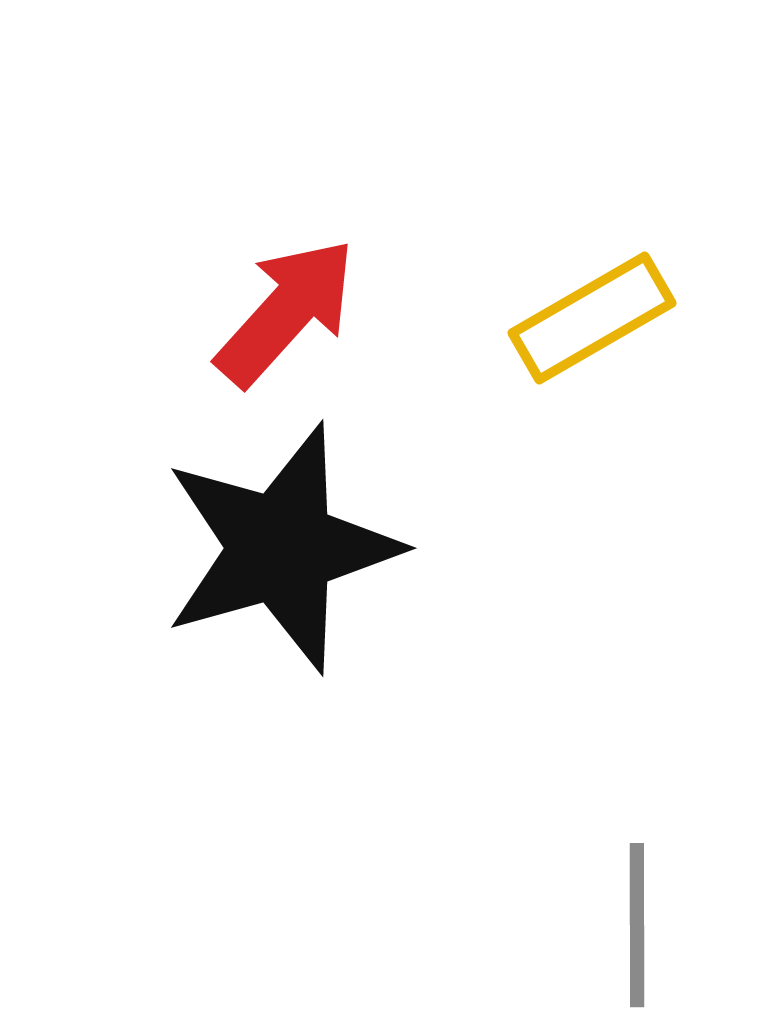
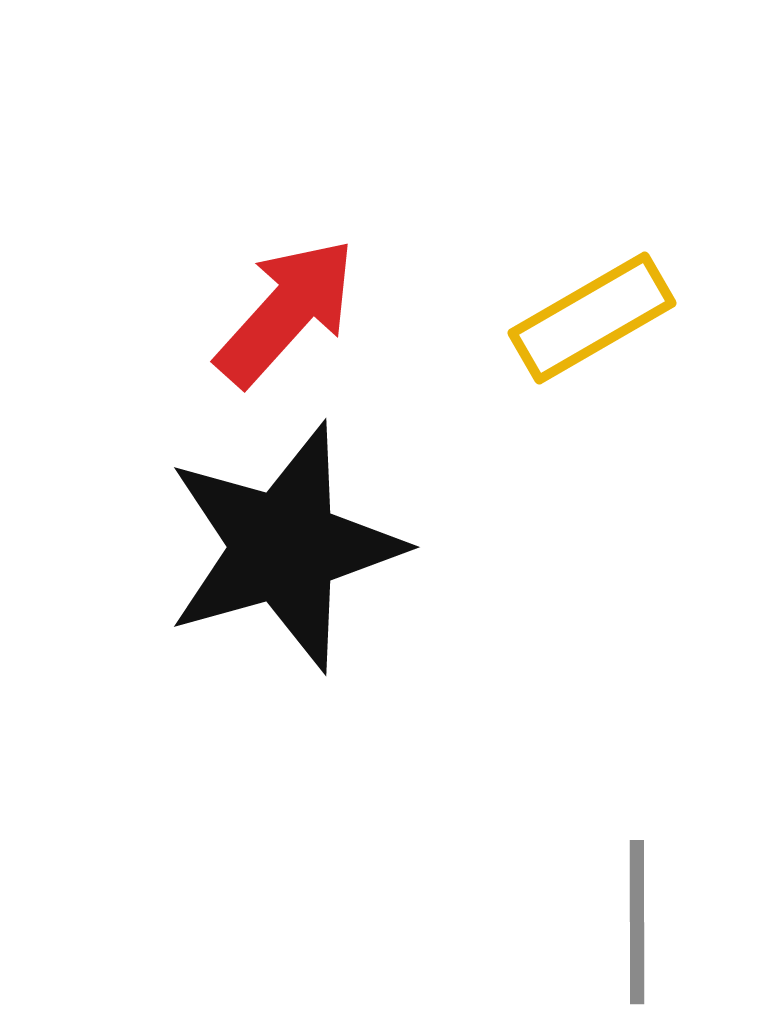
black star: moved 3 px right, 1 px up
gray line: moved 3 px up
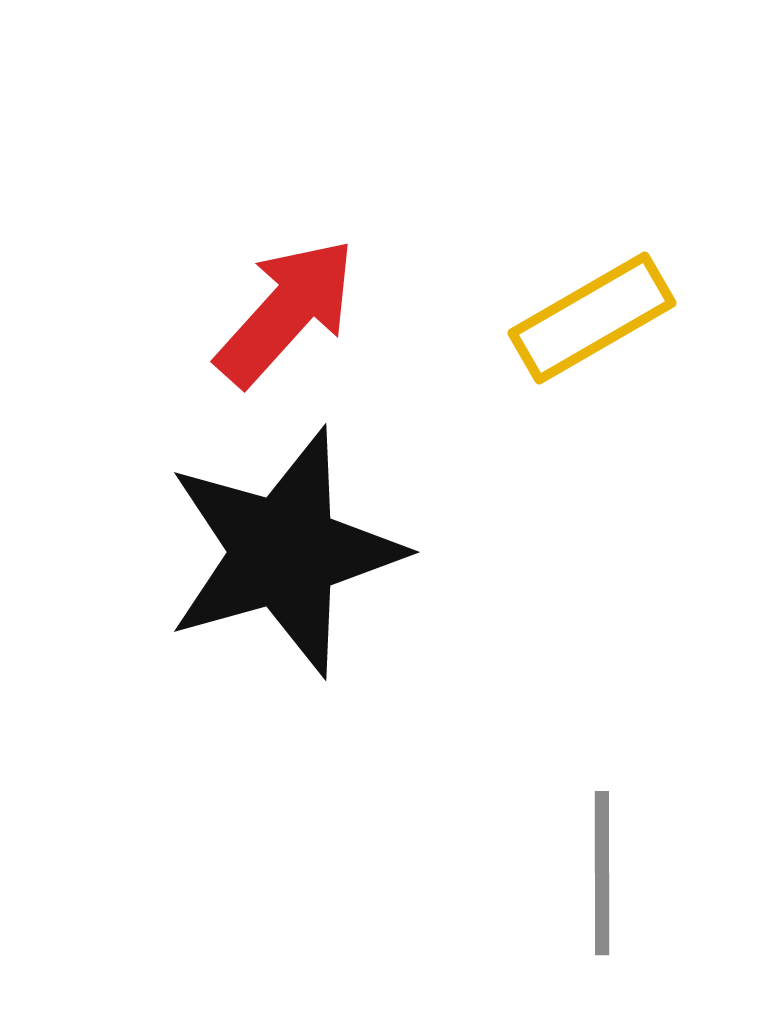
black star: moved 5 px down
gray line: moved 35 px left, 49 px up
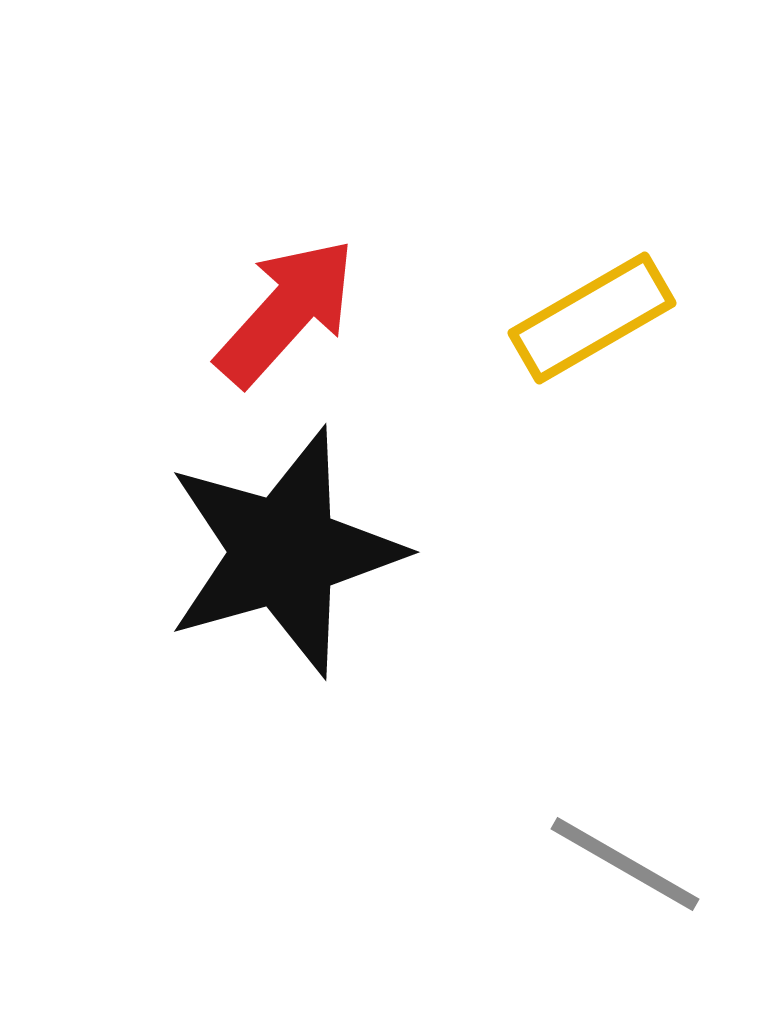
gray line: moved 23 px right, 9 px up; rotated 60 degrees counterclockwise
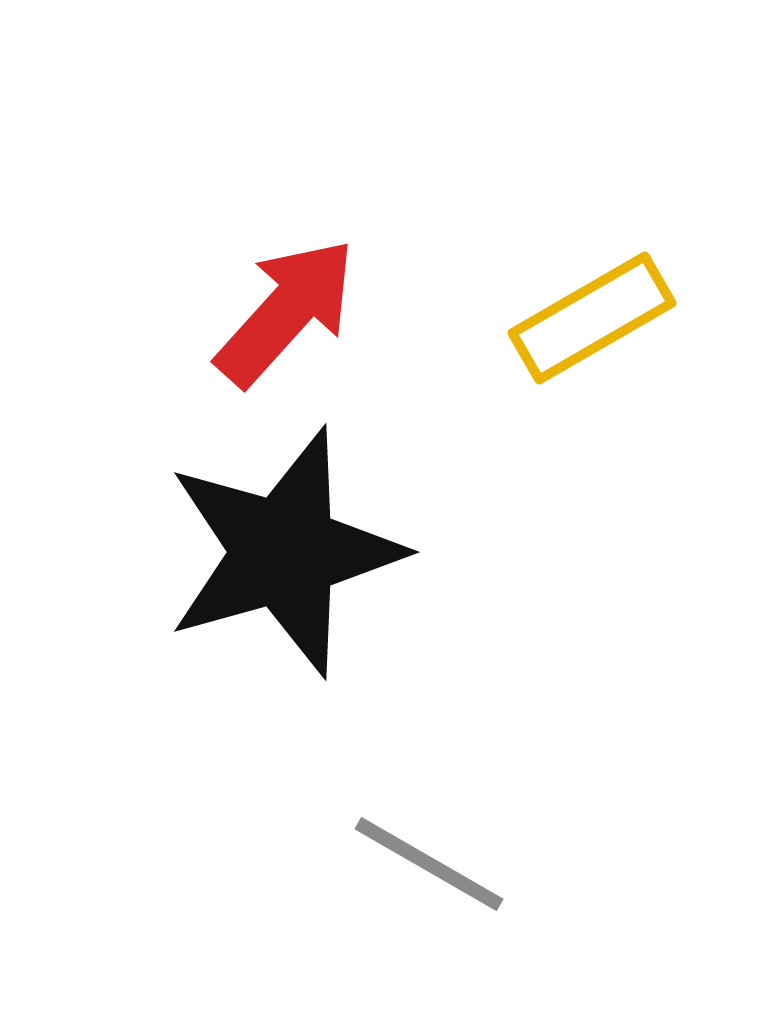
gray line: moved 196 px left
